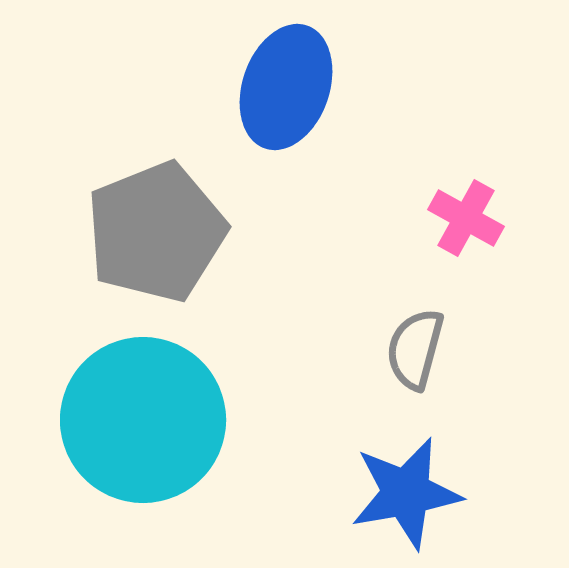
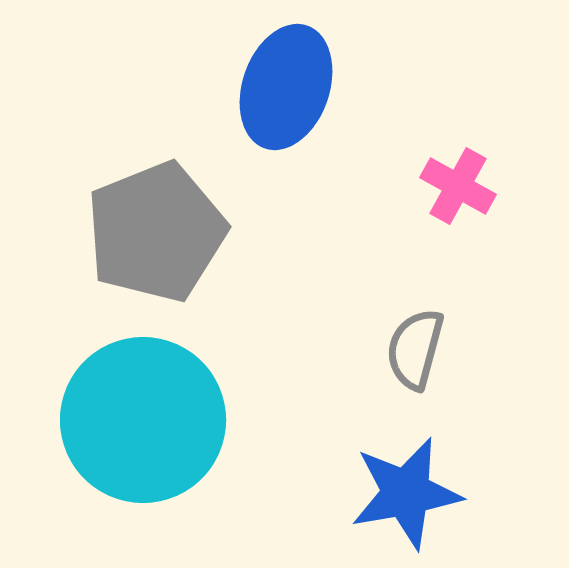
pink cross: moved 8 px left, 32 px up
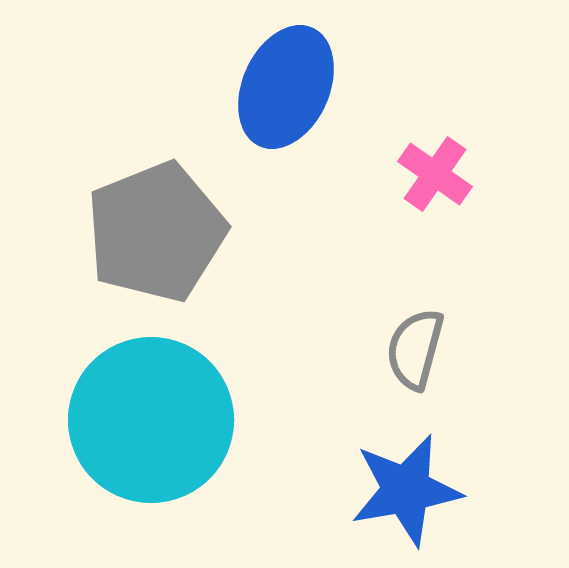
blue ellipse: rotated 5 degrees clockwise
pink cross: moved 23 px left, 12 px up; rotated 6 degrees clockwise
cyan circle: moved 8 px right
blue star: moved 3 px up
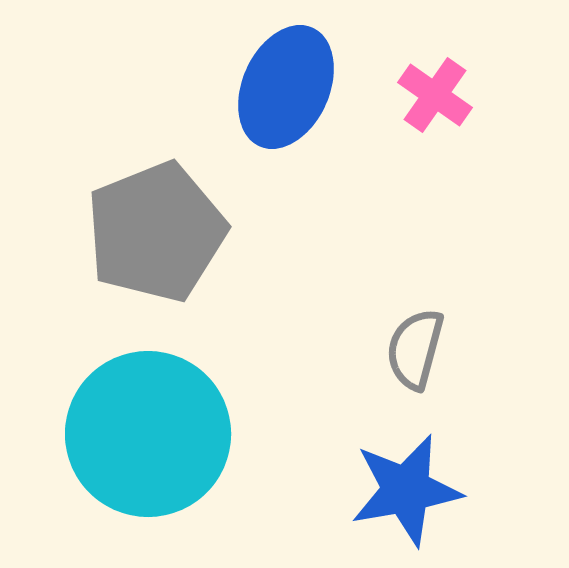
pink cross: moved 79 px up
cyan circle: moved 3 px left, 14 px down
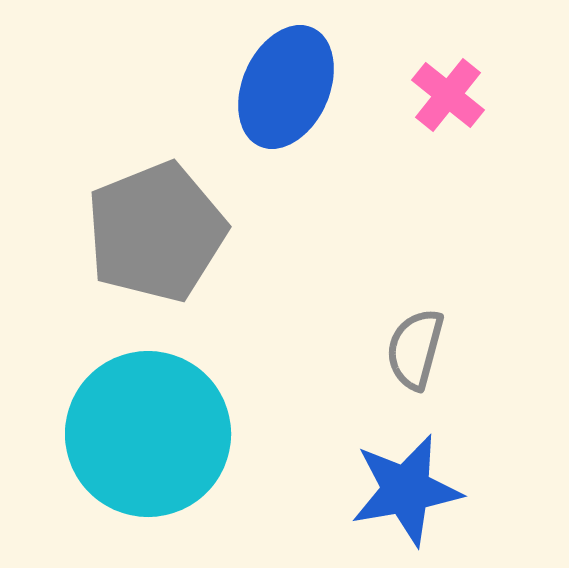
pink cross: moved 13 px right; rotated 4 degrees clockwise
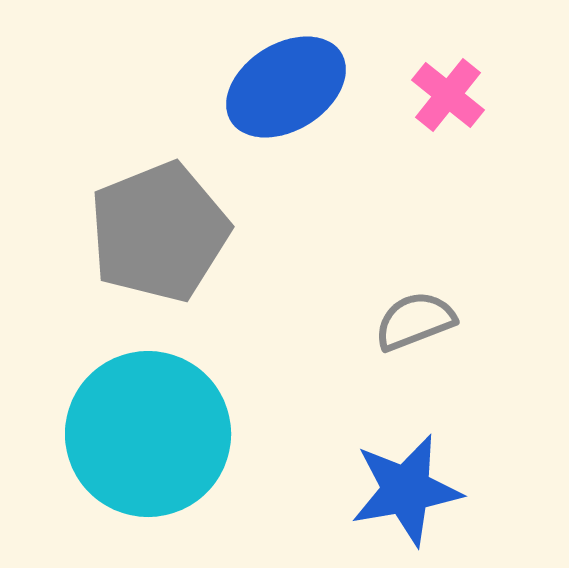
blue ellipse: rotated 34 degrees clockwise
gray pentagon: moved 3 px right
gray semicircle: moved 28 px up; rotated 54 degrees clockwise
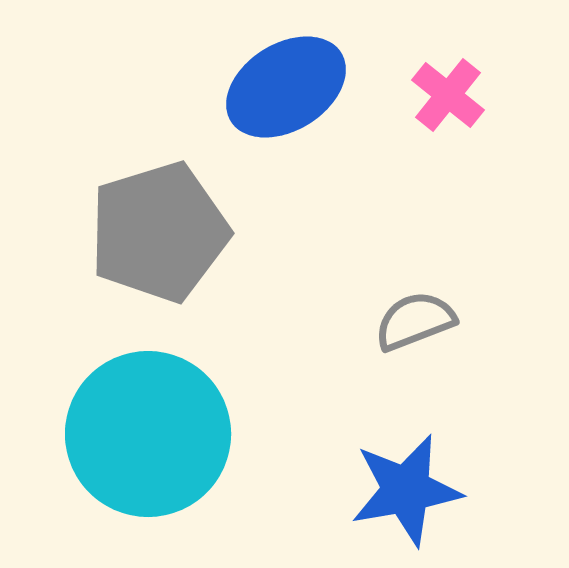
gray pentagon: rotated 5 degrees clockwise
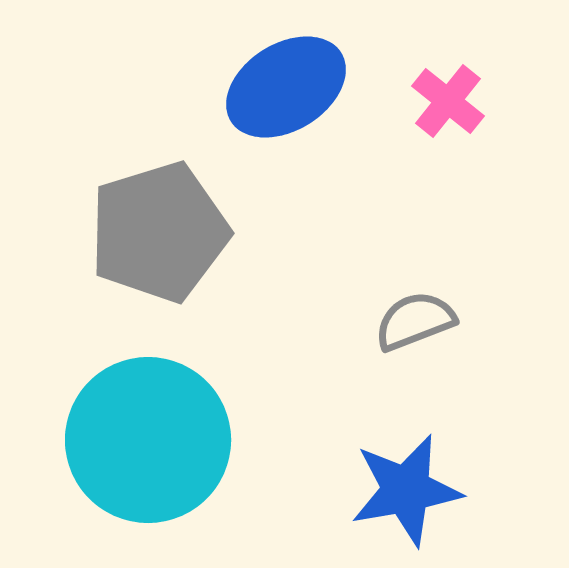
pink cross: moved 6 px down
cyan circle: moved 6 px down
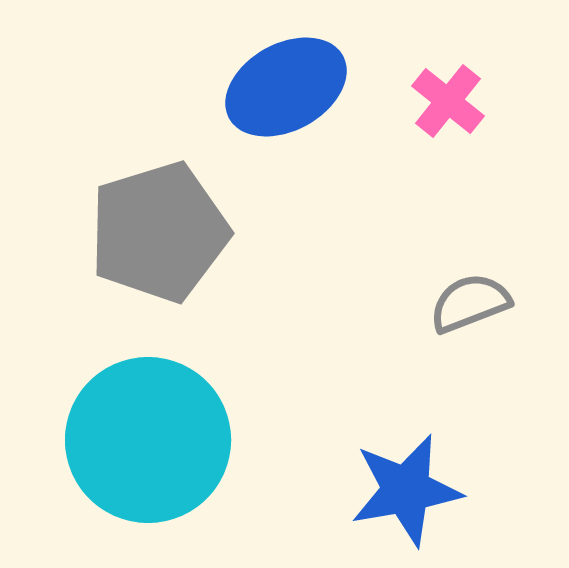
blue ellipse: rotated 3 degrees clockwise
gray semicircle: moved 55 px right, 18 px up
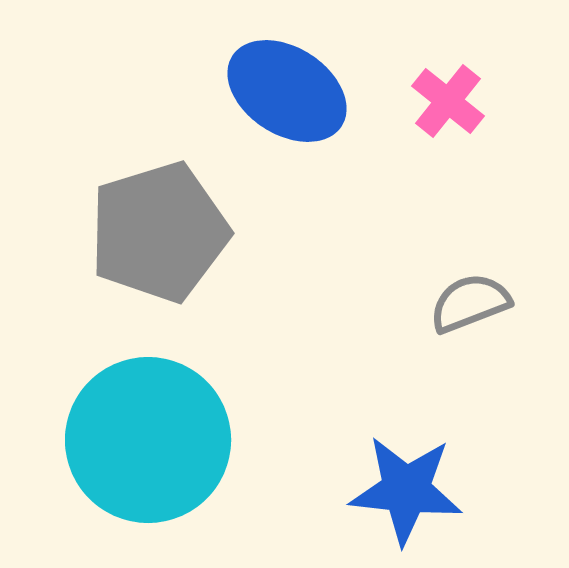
blue ellipse: moved 1 px right, 4 px down; rotated 62 degrees clockwise
blue star: rotated 16 degrees clockwise
